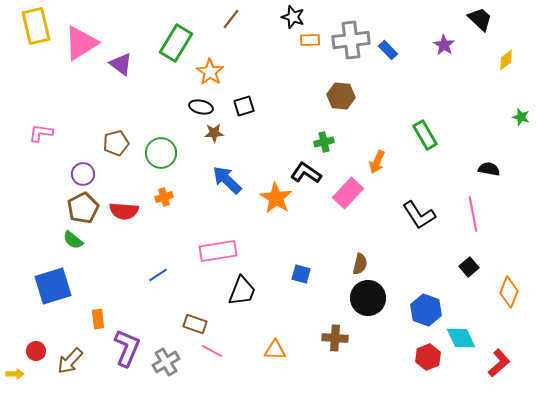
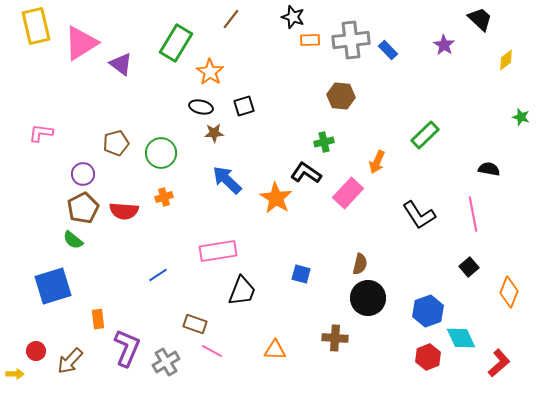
green rectangle at (425, 135): rotated 76 degrees clockwise
blue hexagon at (426, 310): moved 2 px right, 1 px down; rotated 20 degrees clockwise
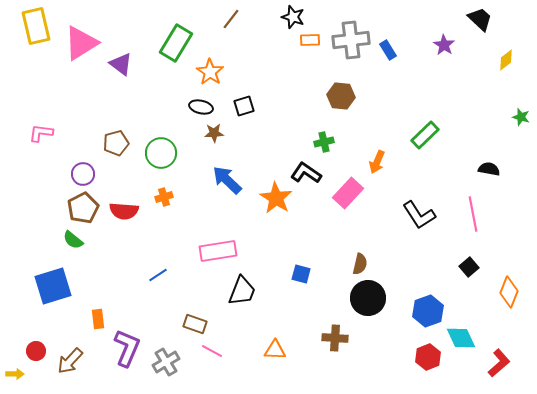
blue rectangle at (388, 50): rotated 12 degrees clockwise
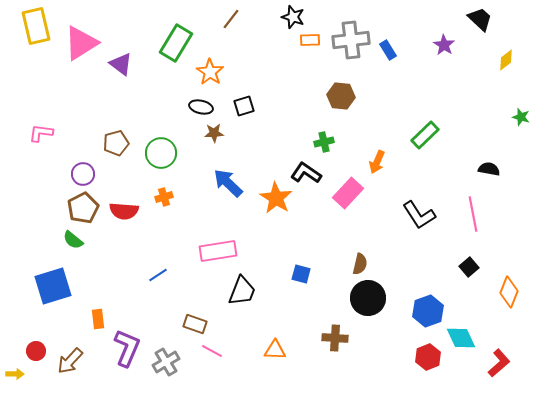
blue arrow at (227, 180): moved 1 px right, 3 px down
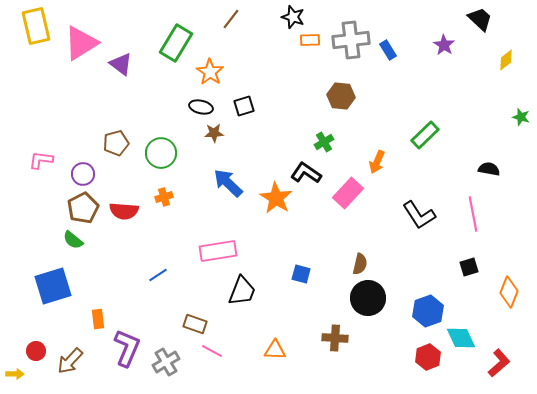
pink L-shape at (41, 133): moved 27 px down
green cross at (324, 142): rotated 18 degrees counterclockwise
black square at (469, 267): rotated 24 degrees clockwise
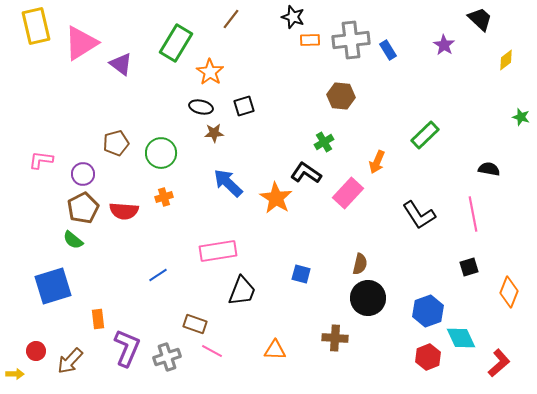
gray cross at (166, 362): moved 1 px right, 5 px up; rotated 12 degrees clockwise
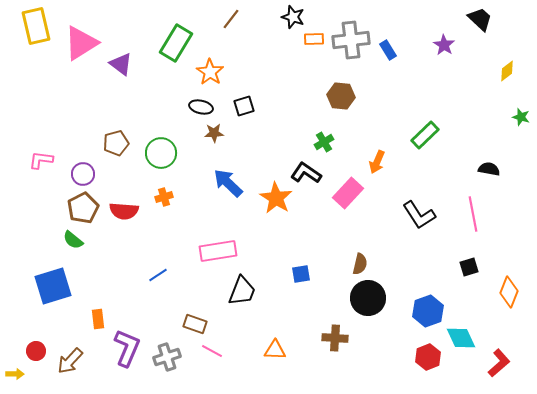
orange rectangle at (310, 40): moved 4 px right, 1 px up
yellow diamond at (506, 60): moved 1 px right, 11 px down
blue square at (301, 274): rotated 24 degrees counterclockwise
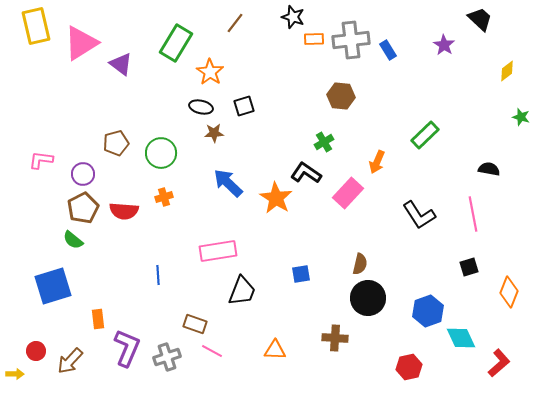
brown line at (231, 19): moved 4 px right, 4 px down
blue line at (158, 275): rotated 60 degrees counterclockwise
red hexagon at (428, 357): moved 19 px left, 10 px down; rotated 10 degrees clockwise
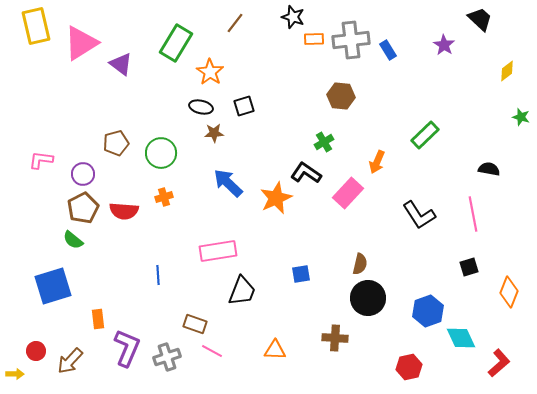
orange star at (276, 198): rotated 16 degrees clockwise
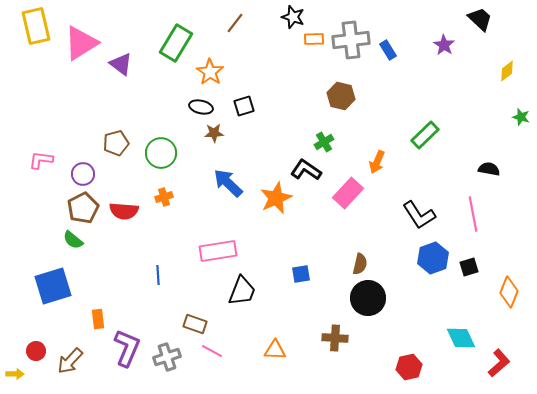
brown hexagon at (341, 96): rotated 8 degrees clockwise
black L-shape at (306, 173): moved 3 px up
blue hexagon at (428, 311): moved 5 px right, 53 px up
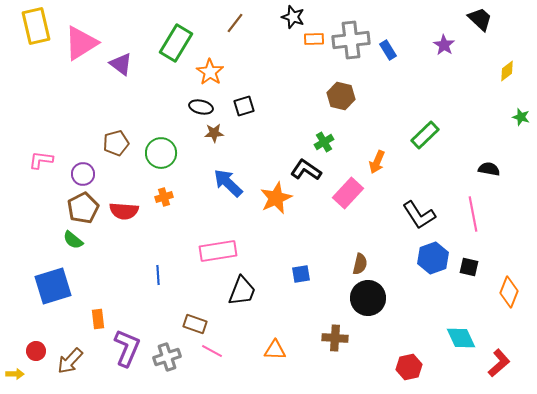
black square at (469, 267): rotated 30 degrees clockwise
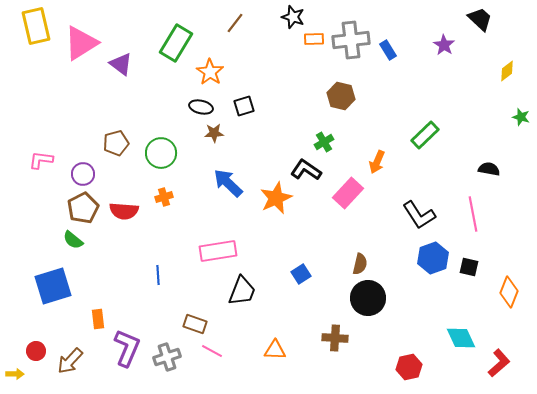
blue square at (301, 274): rotated 24 degrees counterclockwise
